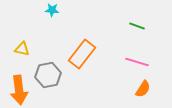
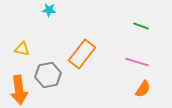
cyan star: moved 3 px left
green line: moved 4 px right
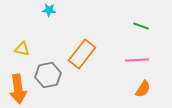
pink line: moved 2 px up; rotated 20 degrees counterclockwise
orange arrow: moved 1 px left, 1 px up
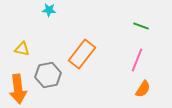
pink line: rotated 65 degrees counterclockwise
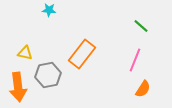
green line: rotated 21 degrees clockwise
yellow triangle: moved 3 px right, 4 px down
pink line: moved 2 px left
orange arrow: moved 2 px up
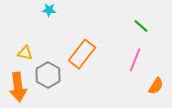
gray hexagon: rotated 20 degrees counterclockwise
orange semicircle: moved 13 px right, 3 px up
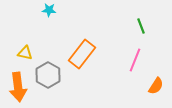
green line: rotated 28 degrees clockwise
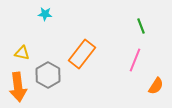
cyan star: moved 4 px left, 4 px down
yellow triangle: moved 3 px left
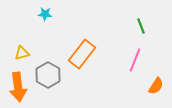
yellow triangle: rotated 28 degrees counterclockwise
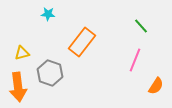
cyan star: moved 3 px right
green line: rotated 21 degrees counterclockwise
orange rectangle: moved 12 px up
gray hexagon: moved 2 px right, 2 px up; rotated 10 degrees counterclockwise
